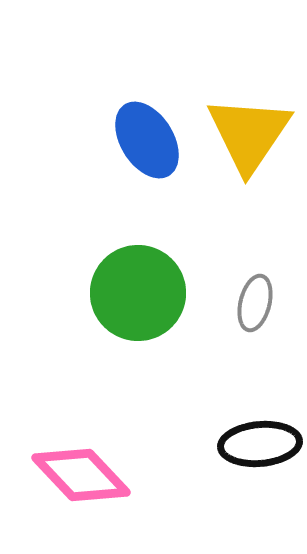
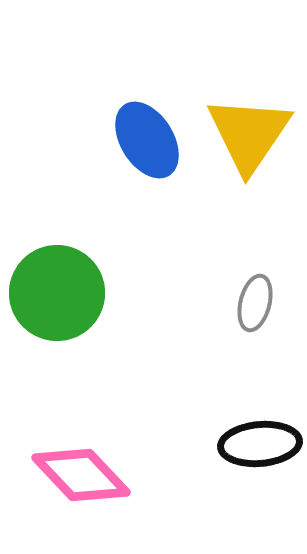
green circle: moved 81 px left
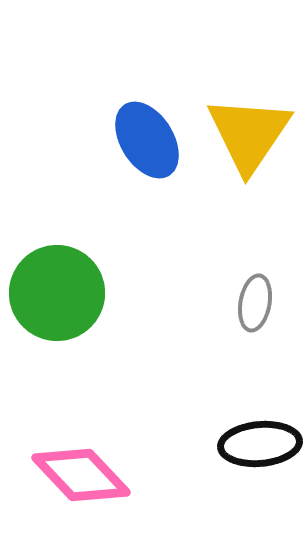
gray ellipse: rotated 4 degrees counterclockwise
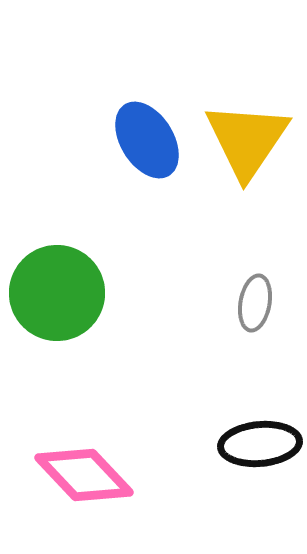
yellow triangle: moved 2 px left, 6 px down
pink diamond: moved 3 px right
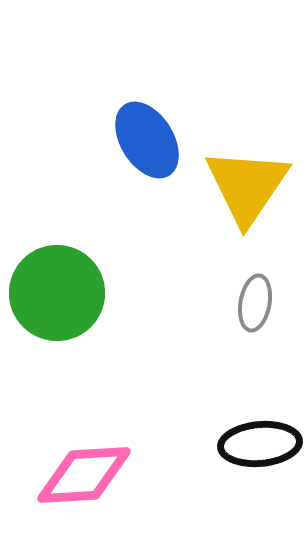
yellow triangle: moved 46 px down
pink diamond: rotated 50 degrees counterclockwise
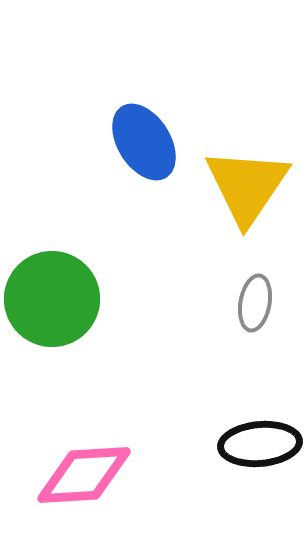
blue ellipse: moved 3 px left, 2 px down
green circle: moved 5 px left, 6 px down
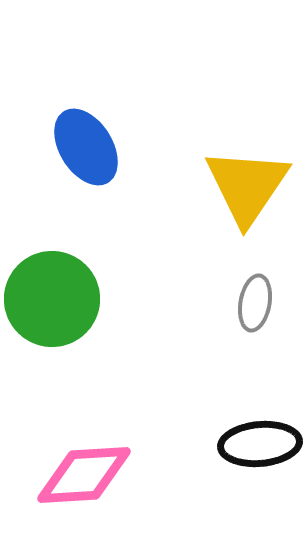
blue ellipse: moved 58 px left, 5 px down
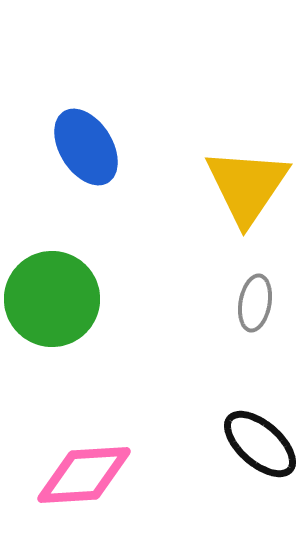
black ellipse: rotated 46 degrees clockwise
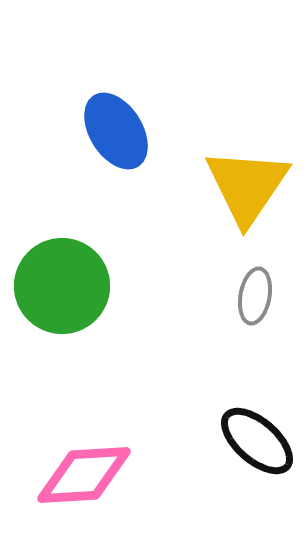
blue ellipse: moved 30 px right, 16 px up
green circle: moved 10 px right, 13 px up
gray ellipse: moved 7 px up
black ellipse: moved 3 px left, 3 px up
